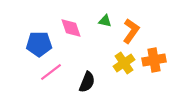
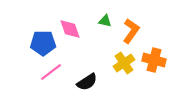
pink diamond: moved 1 px left, 1 px down
blue pentagon: moved 4 px right, 1 px up
orange cross: rotated 25 degrees clockwise
black semicircle: rotated 35 degrees clockwise
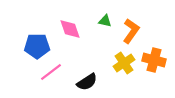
blue pentagon: moved 6 px left, 3 px down
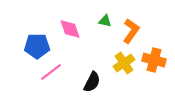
black semicircle: moved 5 px right; rotated 30 degrees counterclockwise
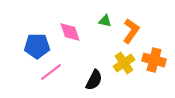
pink diamond: moved 3 px down
black semicircle: moved 2 px right, 2 px up
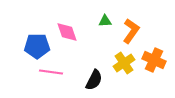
green triangle: rotated 16 degrees counterclockwise
pink diamond: moved 3 px left
orange cross: rotated 10 degrees clockwise
pink line: rotated 45 degrees clockwise
